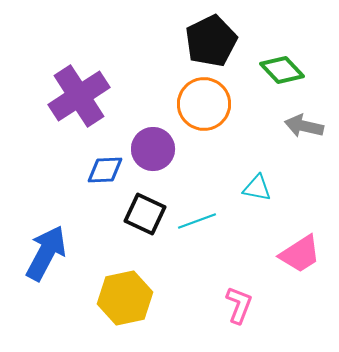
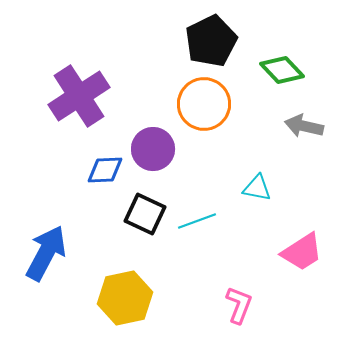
pink trapezoid: moved 2 px right, 2 px up
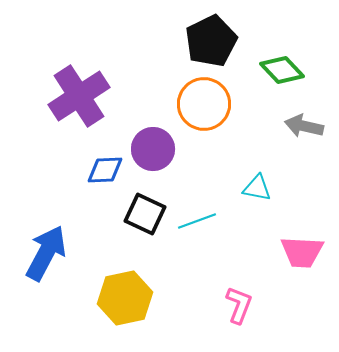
pink trapezoid: rotated 36 degrees clockwise
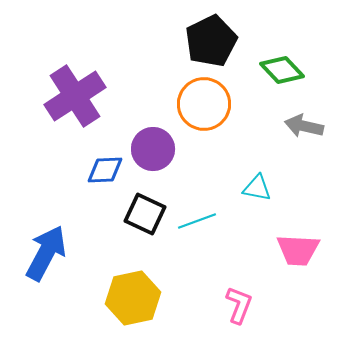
purple cross: moved 4 px left
pink trapezoid: moved 4 px left, 2 px up
yellow hexagon: moved 8 px right
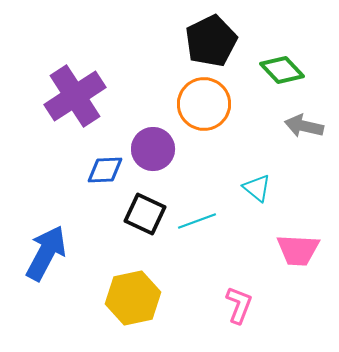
cyan triangle: rotated 28 degrees clockwise
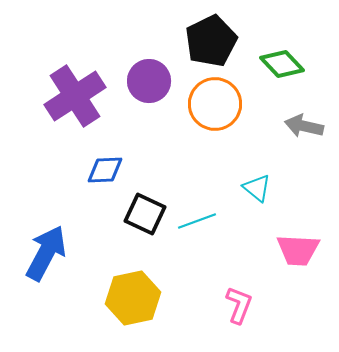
green diamond: moved 6 px up
orange circle: moved 11 px right
purple circle: moved 4 px left, 68 px up
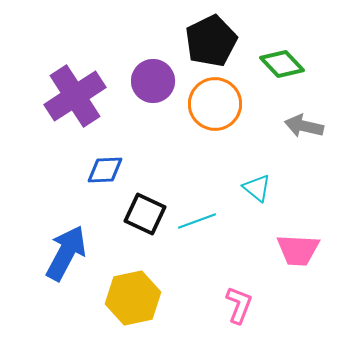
purple circle: moved 4 px right
blue arrow: moved 20 px right
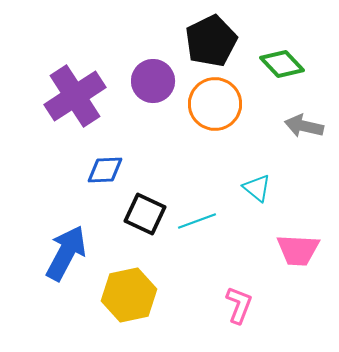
yellow hexagon: moved 4 px left, 3 px up
